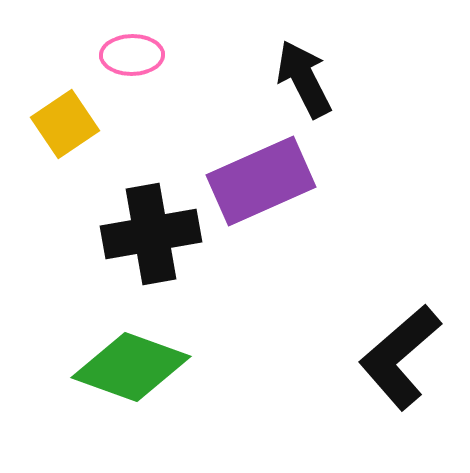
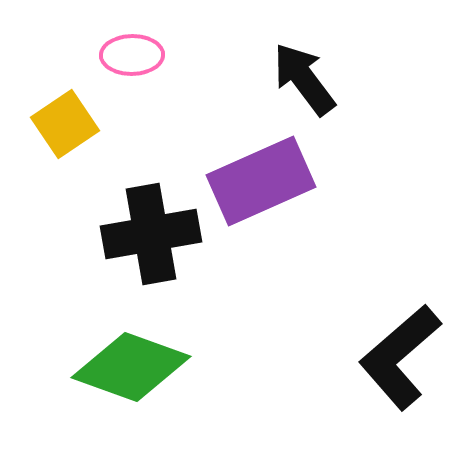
black arrow: rotated 10 degrees counterclockwise
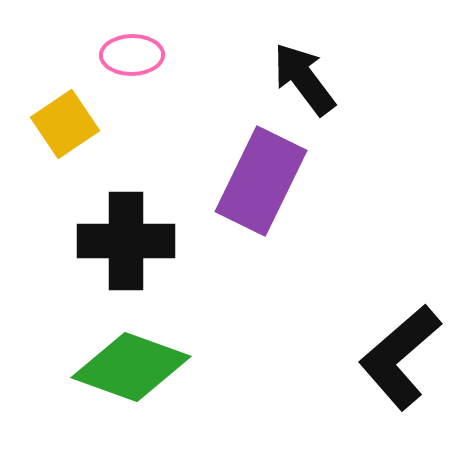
purple rectangle: rotated 40 degrees counterclockwise
black cross: moved 25 px left, 7 px down; rotated 10 degrees clockwise
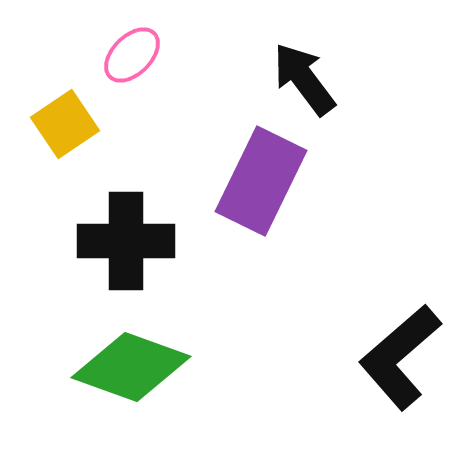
pink ellipse: rotated 44 degrees counterclockwise
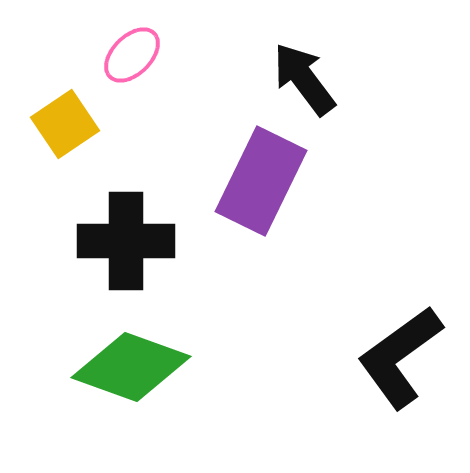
black L-shape: rotated 5 degrees clockwise
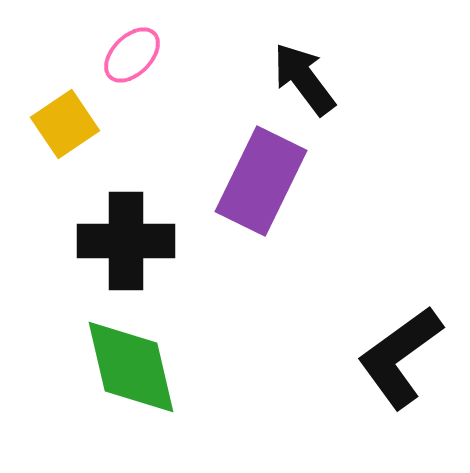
green diamond: rotated 57 degrees clockwise
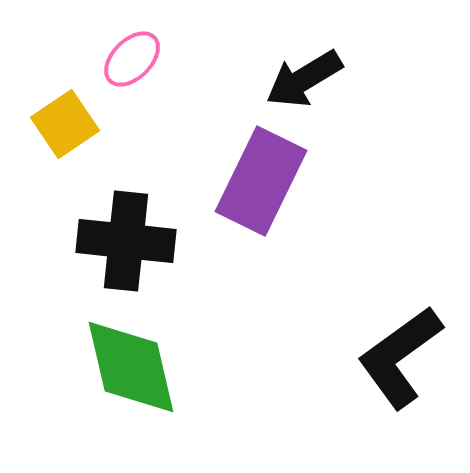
pink ellipse: moved 4 px down
black arrow: rotated 84 degrees counterclockwise
black cross: rotated 6 degrees clockwise
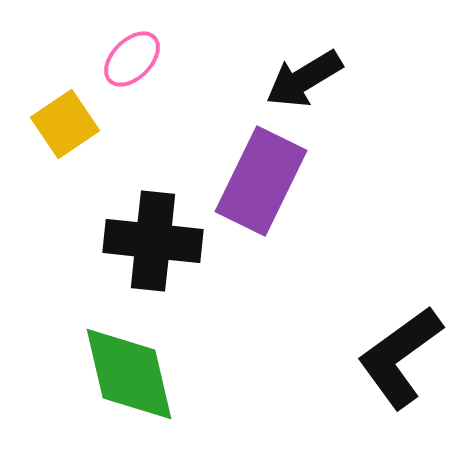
black cross: moved 27 px right
green diamond: moved 2 px left, 7 px down
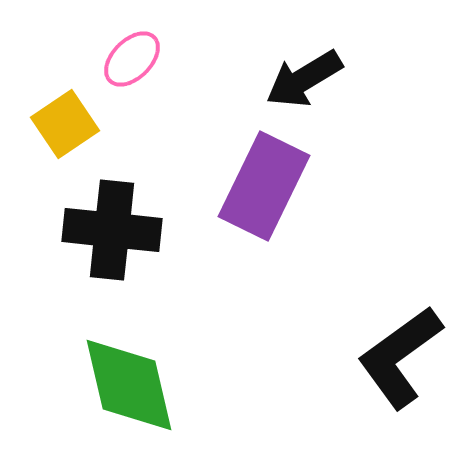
purple rectangle: moved 3 px right, 5 px down
black cross: moved 41 px left, 11 px up
green diamond: moved 11 px down
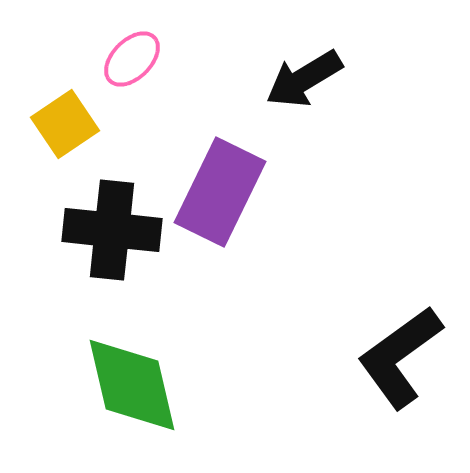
purple rectangle: moved 44 px left, 6 px down
green diamond: moved 3 px right
